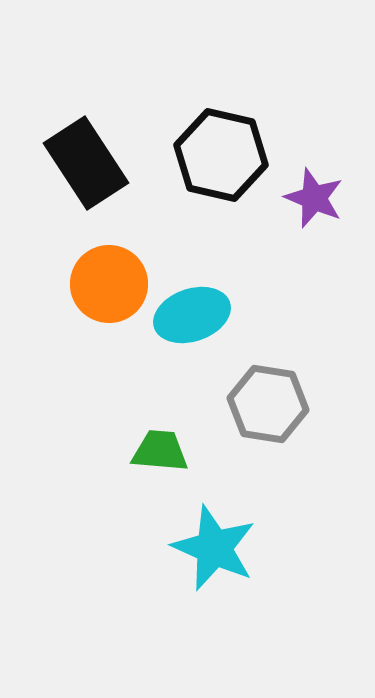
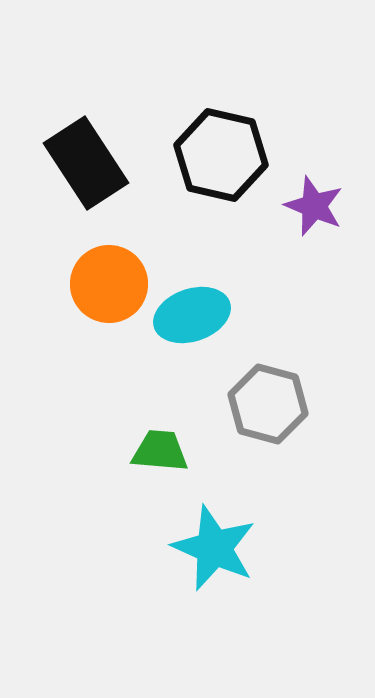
purple star: moved 8 px down
gray hexagon: rotated 6 degrees clockwise
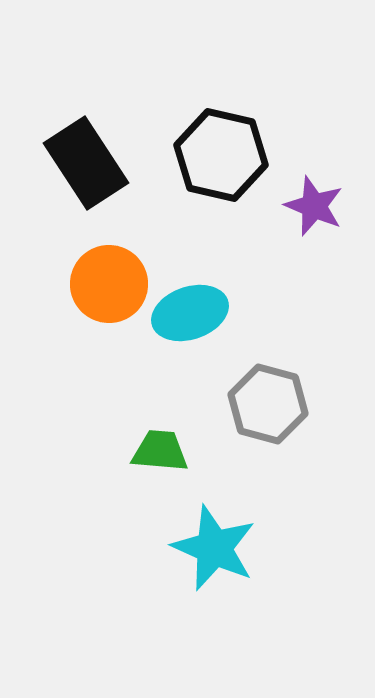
cyan ellipse: moved 2 px left, 2 px up
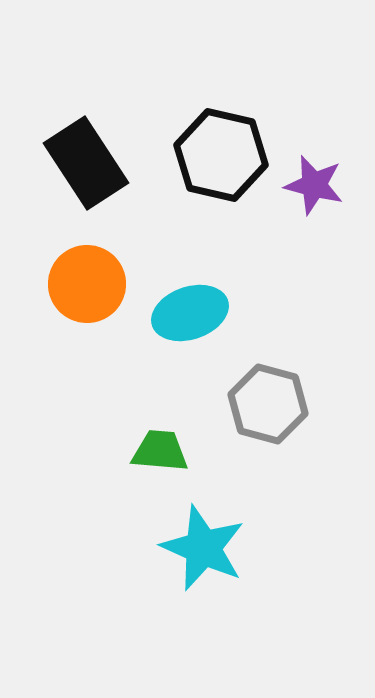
purple star: moved 21 px up; rotated 8 degrees counterclockwise
orange circle: moved 22 px left
cyan star: moved 11 px left
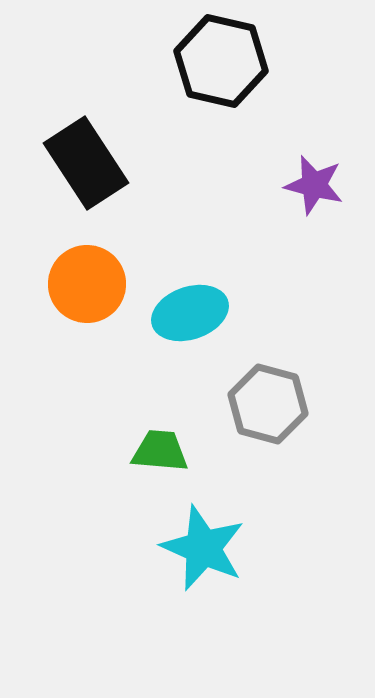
black hexagon: moved 94 px up
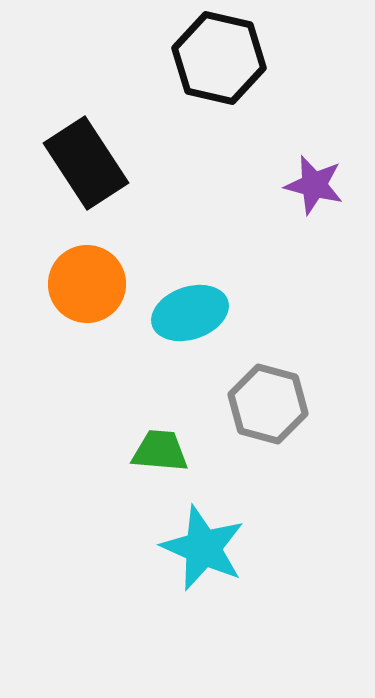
black hexagon: moved 2 px left, 3 px up
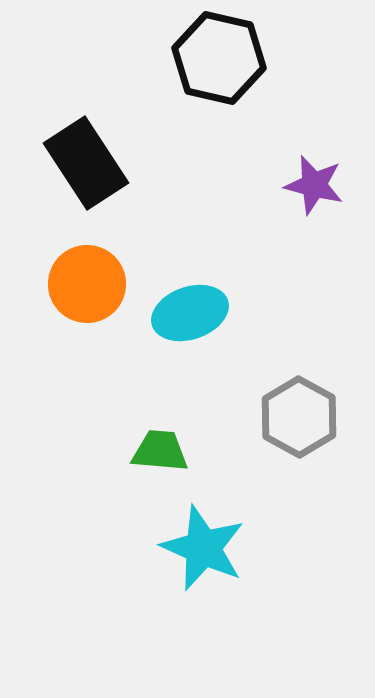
gray hexagon: moved 31 px right, 13 px down; rotated 14 degrees clockwise
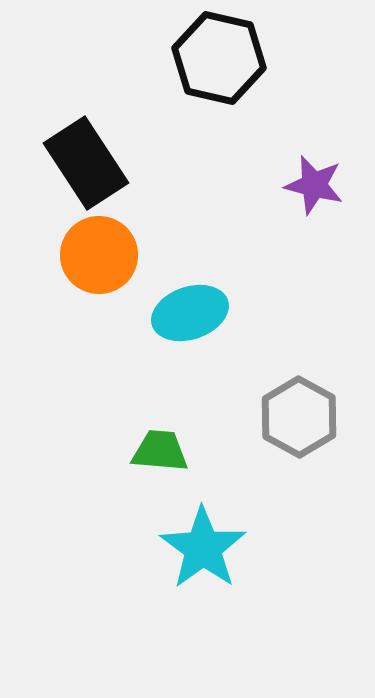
orange circle: moved 12 px right, 29 px up
cyan star: rotated 12 degrees clockwise
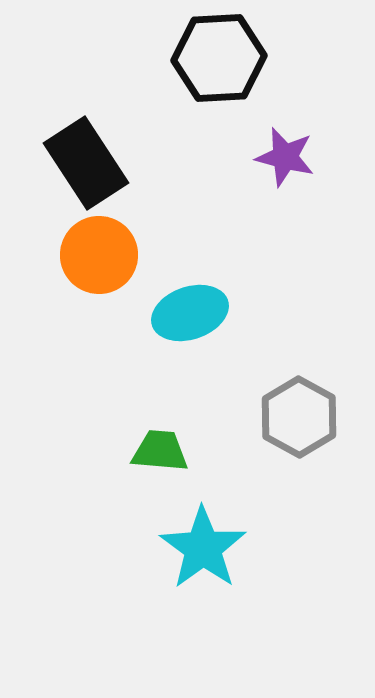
black hexagon: rotated 16 degrees counterclockwise
purple star: moved 29 px left, 28 px up
